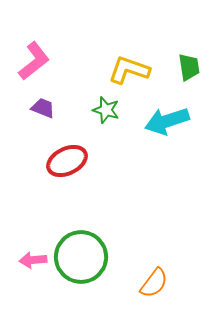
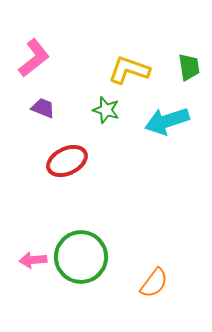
pink L-shape: moved 3 px up
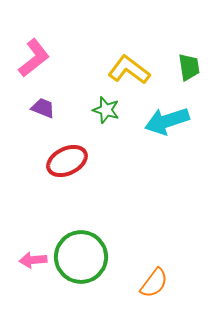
yellow L-shape: rotated 18 degrees clockwise
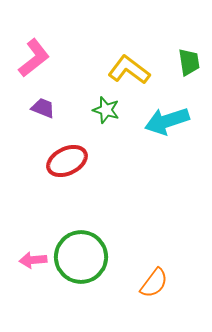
green trapezoid: moved 5 px up
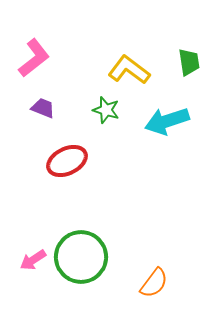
pink arrow: rotated 28 degrees counterclockwise
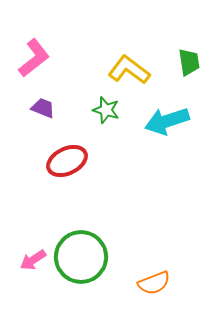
orange semicircle: rotated 32 degrees clockwise
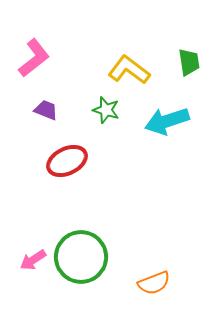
purple trapezoid: moved 3 px right, 2 px down
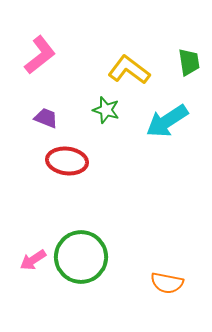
pink L-shape: moved 6 px right, 3 px up
purple trapezoid: moved 8 px down
cyan arrow: rotated 15 degrees counterclockwise
red ellipse: rotated 33 degrees clockwise
orange semicircle: moved 13 px right; rotated 32 degrees clockwise
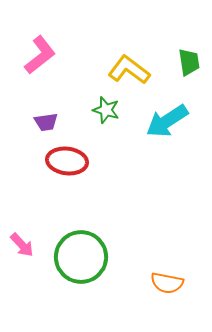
purple trapezoid: moved 4 px down; rotated 150 degrees clockwise
pink arrow: moved 11 px left, 15 px up; rotated 100 degrees counterclockwise
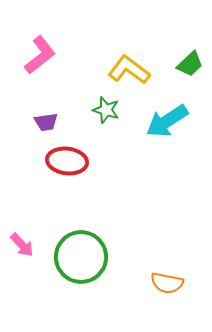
green trapezoid: moved 1 px right, 2 px down; rotated 56 degrees clockwise
